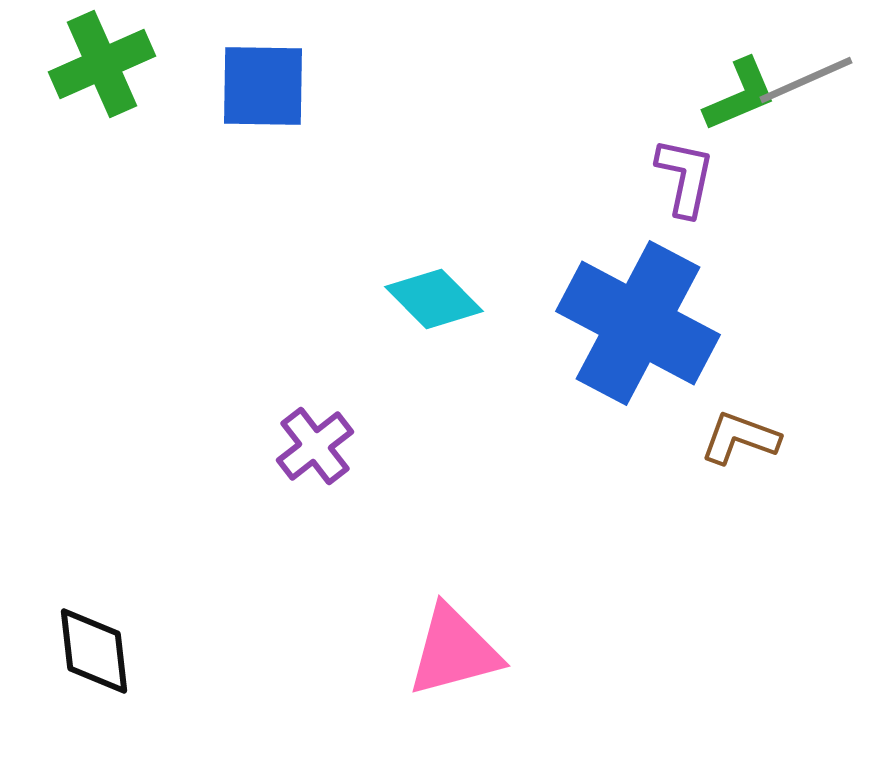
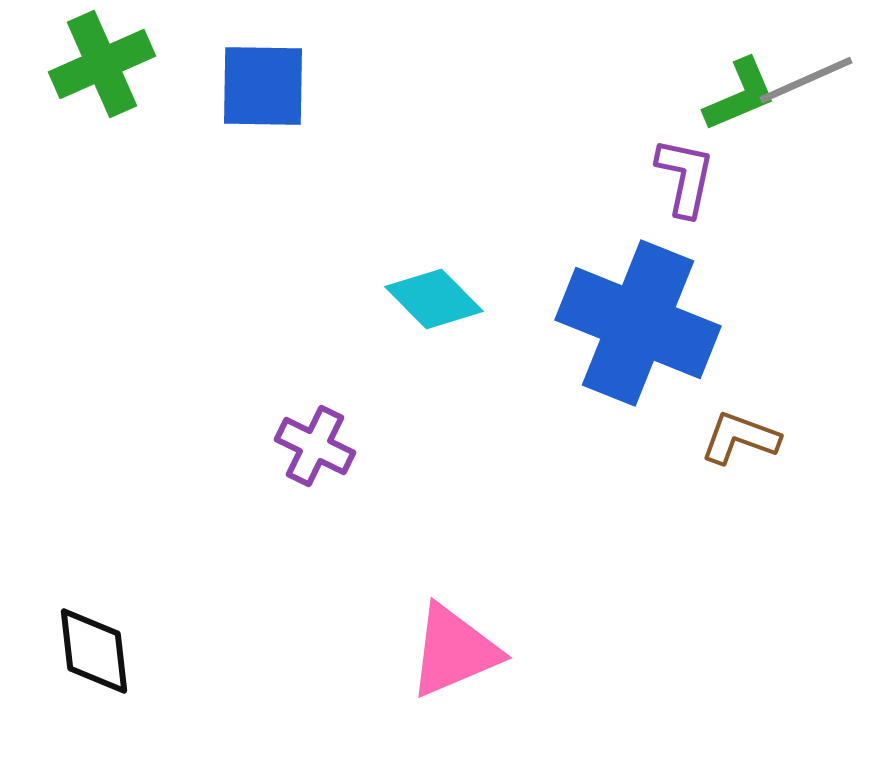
blue cross: rotated 6 degrees counterclockwise
purple cross: rotated 26 degrees counterclockwise
pink triangle: rotated 8 degrees counterclockwise
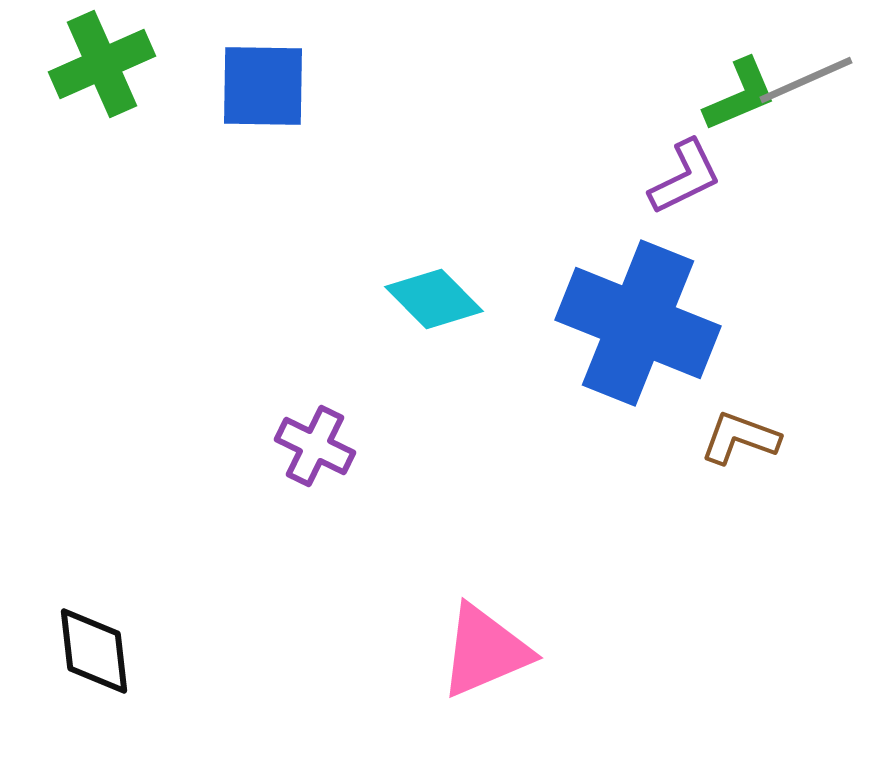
purple L-shape: rotated 52 degrees clockwise
pink triangle: moved 31 px right
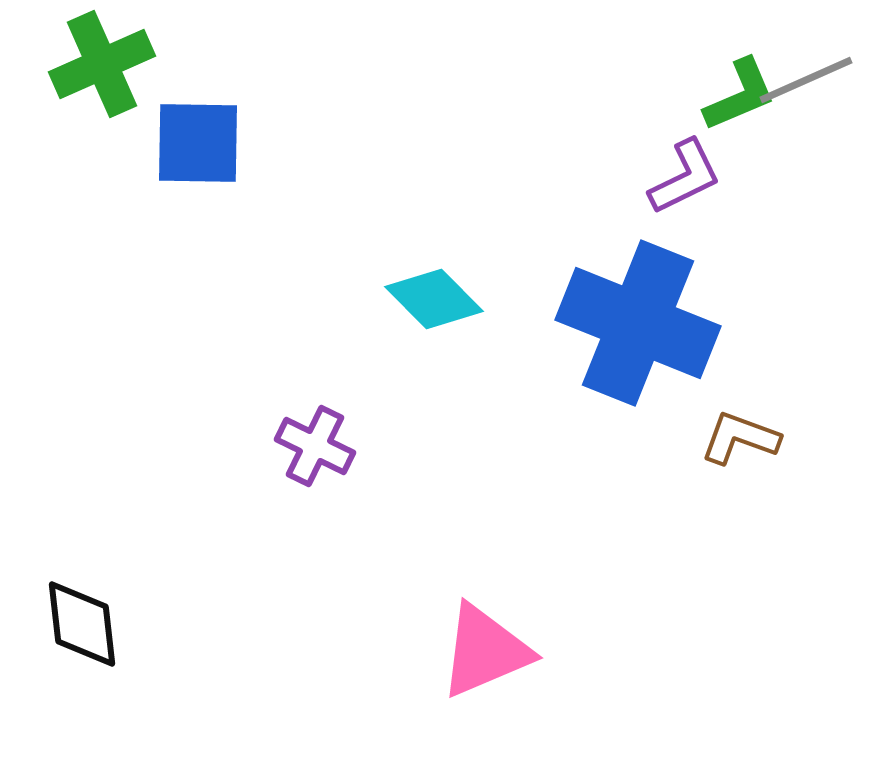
blue square: moved 65 px left, 57 px down
black diamond: moved 12 px left, 27 px up
